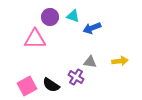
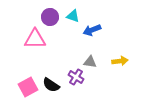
blue arrow: moved 2 px down
pink square: moved 1 px right, 1 px down
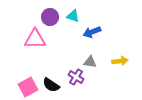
blue arrow: moved 2 px down
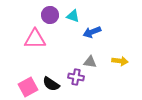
purple circle: moved 2 px up
yellow arrow: rotated 14 degrees clockwise
purple cross: rotated 21 degrees counterclockwise
black semicircle: moved 1 px up
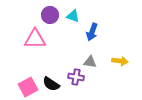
blue arrow: rotated 48 degrees counterclockwise
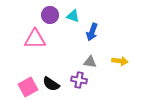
purple cross: moved 3 px right, 3 px down
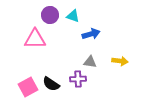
blue arrow: moved 1 px left, 2 px down; rotated 126 degrees counterclockwise
purple cross: moved 1 px left, 1 px up; rotated 14 degrees counterclockwise
